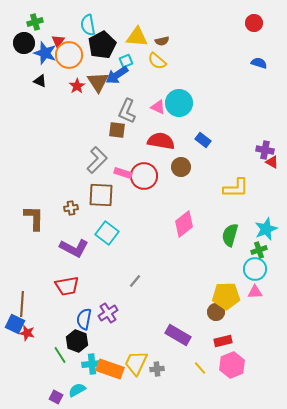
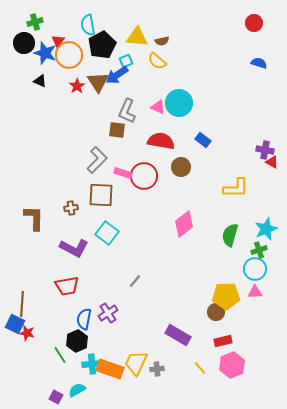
black hexagon at (77, 341): rotated 15 degrees clockwise
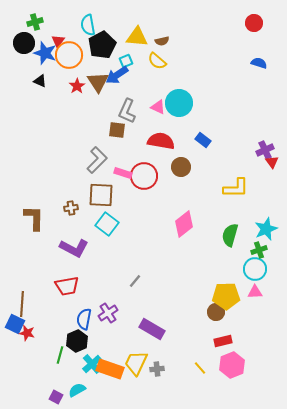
purple cross at (265, 150): rotated 36 degrees counterclockwise
red triangle at (272, 162): rotated 24 degrees clockwise
cyan square at (107, 233): moved 9 px up
purple rectangle at (178, 335): moved 26 px left, 6 px up
green line at (60, 355): rotated 48 degrees clockwise
cyan cross at (92, 364): rotated 36 degrees counterclockwise
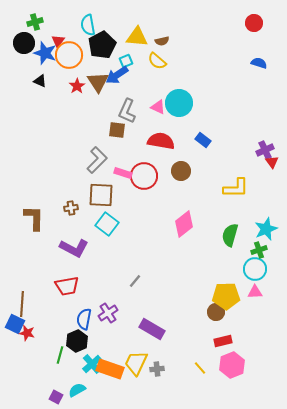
brown circle at (181, 167): moved 4 px down
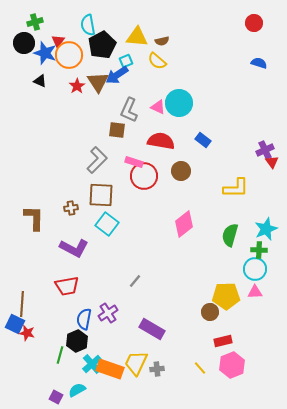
gray L-shape at (127, 111): moved 2 px right, 1 px up
pink rectangle at (123, 173): moved 11 px right, 11 px up
green cross at (259, 250): rotated 21 degrees clockwise
brown circle at (216, 312): moved 6 px left
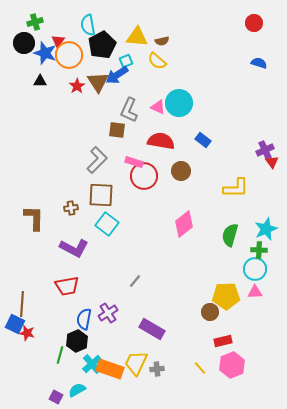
black triangle at (40, 81): rotated 24 degrees counterclockwise
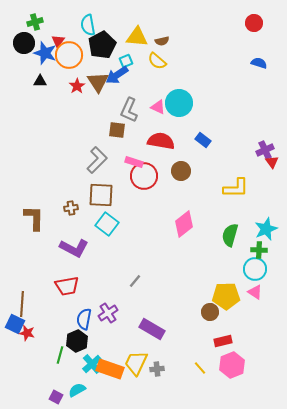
pink triangle at (255, 292): rotated 35 degrees clockwise
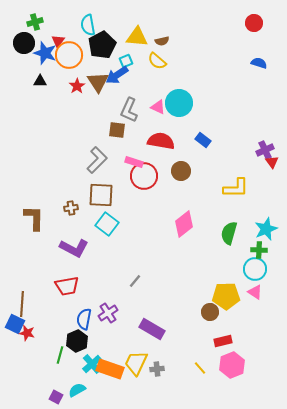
green semicircle at (230, 235): moved 1 px left, 2 px up
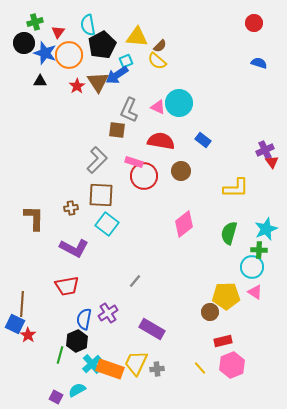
red triangle at (58, 41): moved 9 px up
brown semicircle at (162, 41): moved 2 px left, 5 px down; rotated 32 degrees counterclockwise
cyan circle at (255, 269): moved 3 px left, 2 px up
red star at (27, 333): moved 1 px right, 2 px down; rotated 21 degrees clockwise
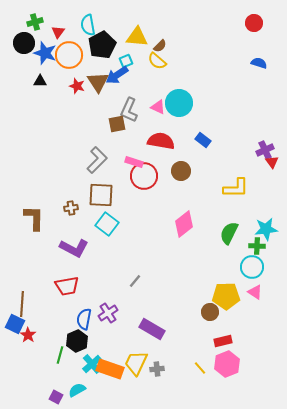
red star at (77, 86): rotated 21 degrees counterclockwise
brown square at (117, 130): moved 6 px up; rotated 18 degrees counterclockwise
cyan star at (266, 229): rotated 15 degrees clockwise
green semicircle at (229, 233): rotated 10 degrees clockwise
green cross at (259, 250): moved 2 px left, 4 px up
pink hexagon at (232, 365): moved 5 px left, 1 px up
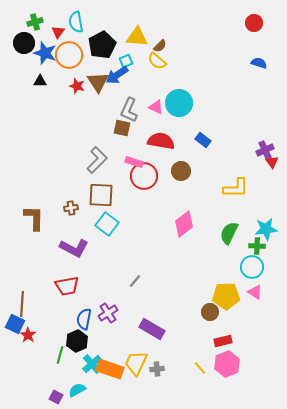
cyan semicircle at (88, 25): moved 12 px left, 3 px up
pink triangle at (158, 107): moved 2 px left
brown square at (117, 124): moved 5 px right, 4 px down; rotated 24 degrees clockwise
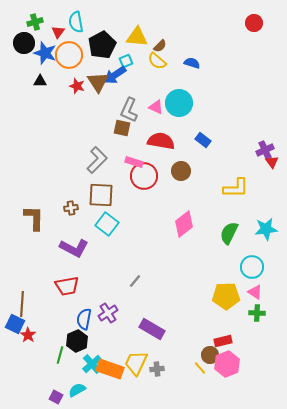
blue semicircle at (259, 63): moved 67 px left
blue arrow at (117, 75): moved 2 px left
green cross at (257, 246): moved 67 px down
brown circle at (210, 312): moved 43 px down
